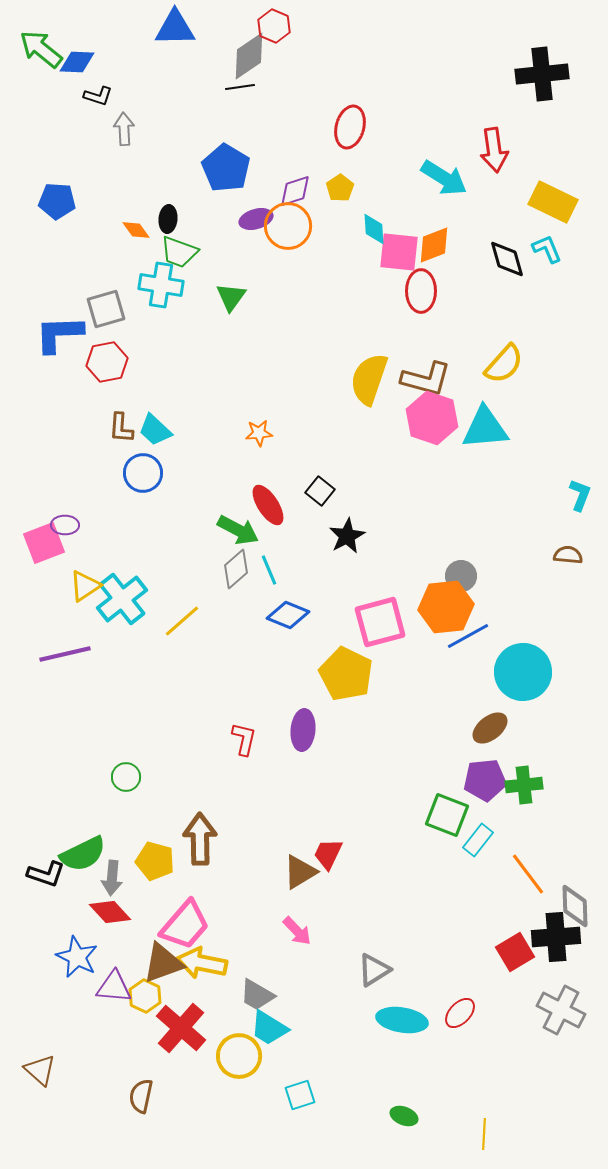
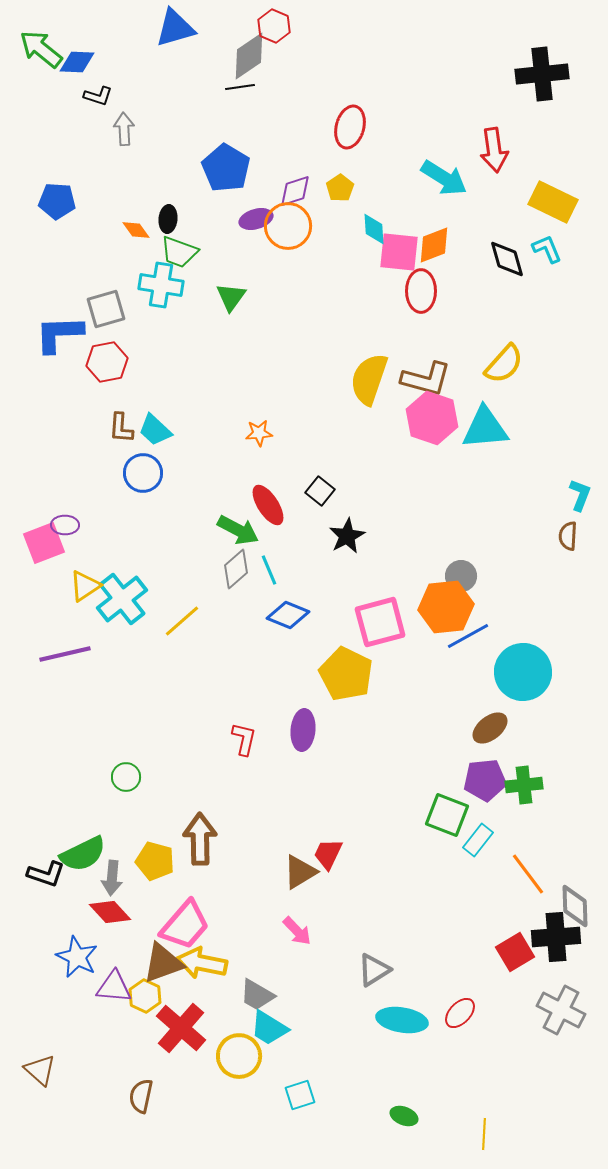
blue triangle at (175, 28): rotated 15 degrees counterclockwise
brown semicircle at (568, 555): moved 19 px up; rotated 92 degrees counterclockwise
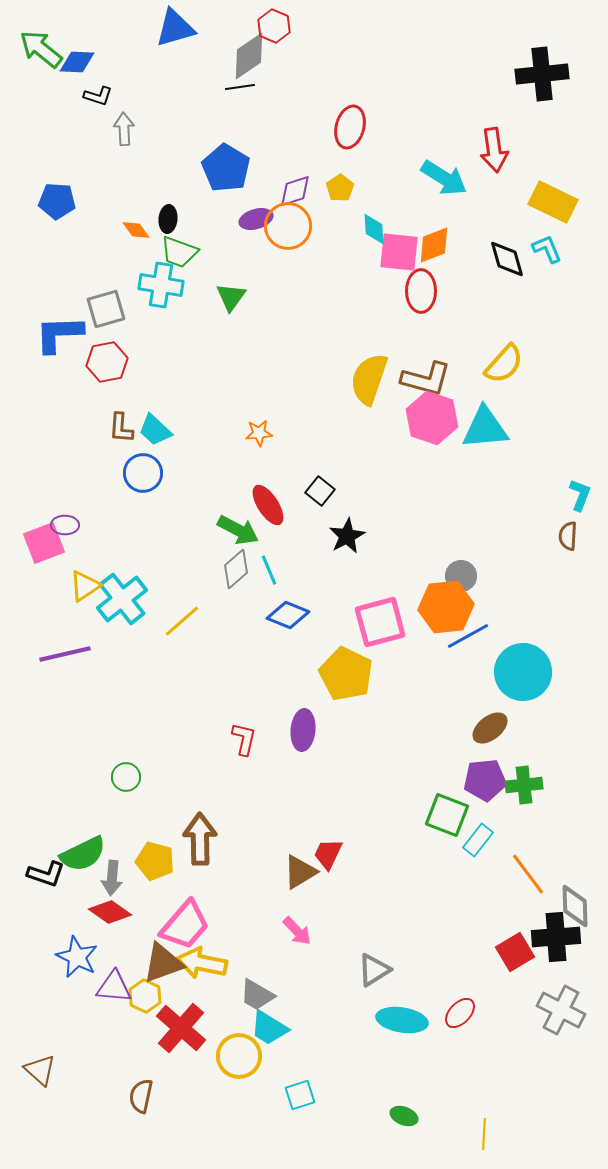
red diamond at (110, 912): rotated 12 degrees counterclockwise
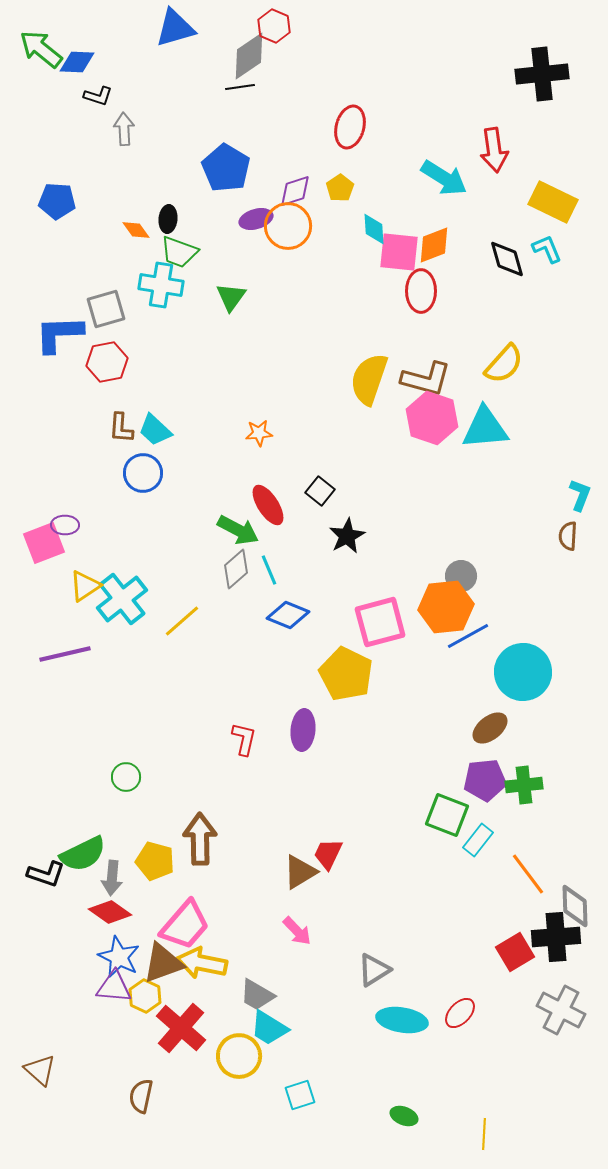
blue star at (77, 957): moved 42 px right
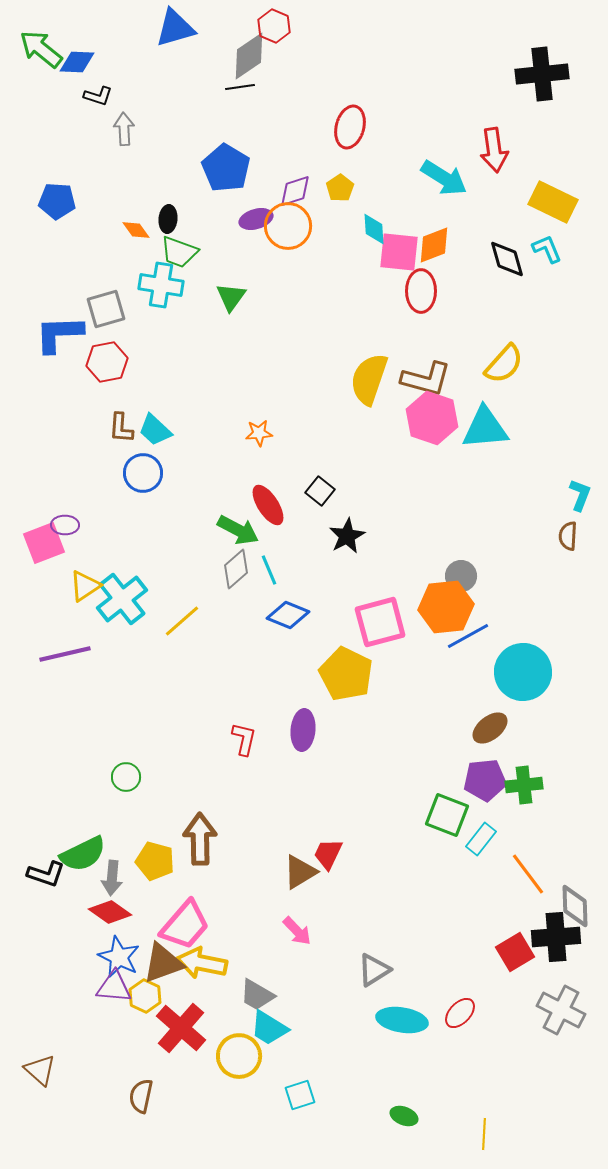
cyan rectangle at (478, 840): moved 3 px right, 1 px up
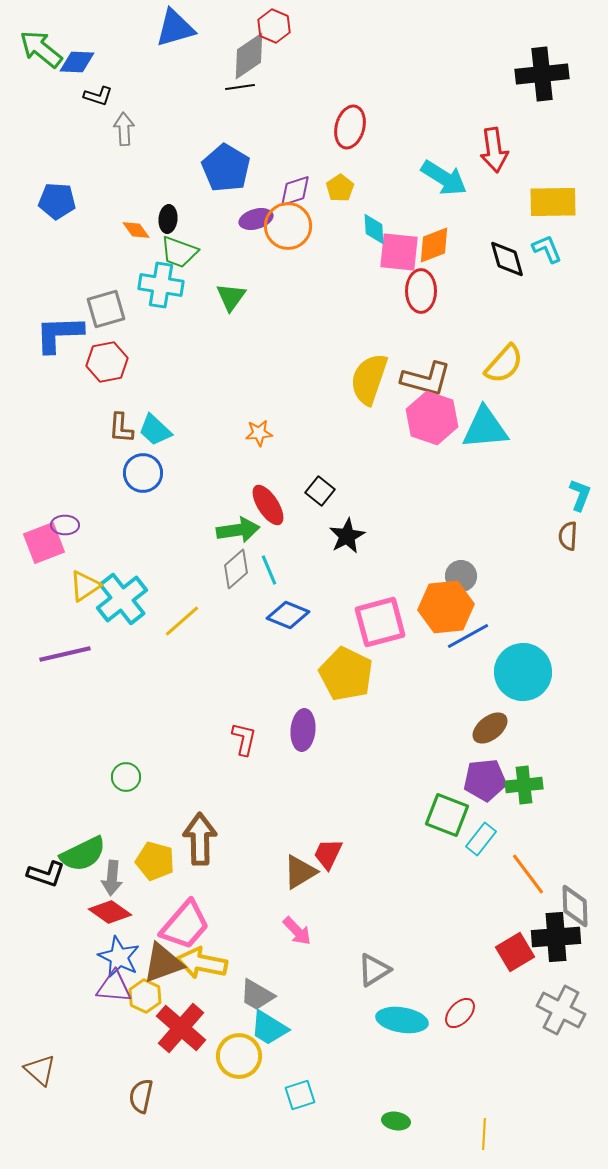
yellow rectangle at (553, 202): rotated 27 degrees counterclockwise
green arrow at (238, 530): rotated 36 degrees counterclockwise
green ellipse at (404, 1116): moved 8 px left, 5 px down; rotated 12 degrees counterclockwise
